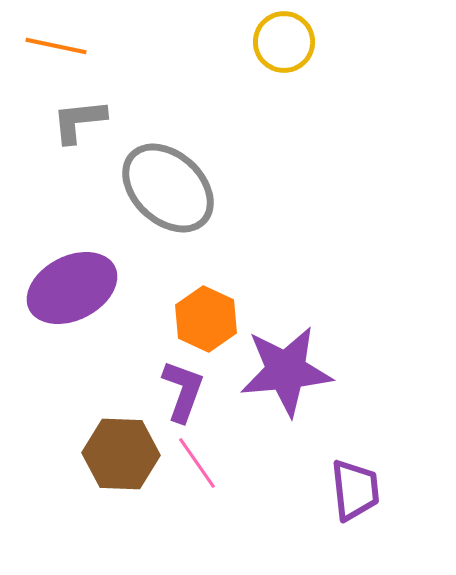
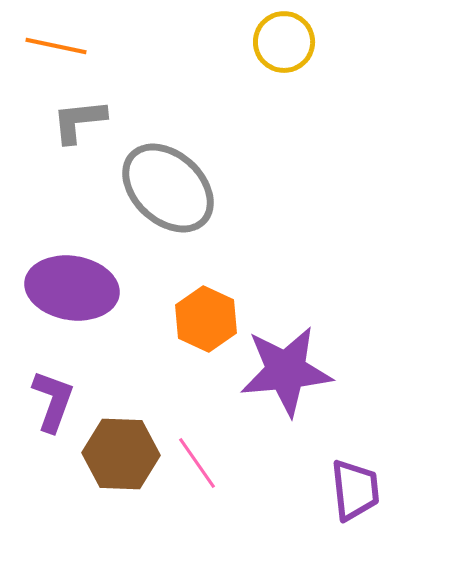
purple ellipse: rotated 36 degrees clockwise
purple L-shape: moved 130 px left, 10 px down
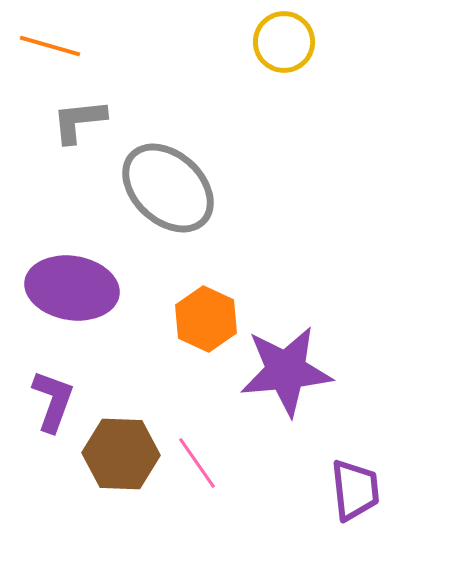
orange line: moved 6 px left; rotated 4 degrees clockwise
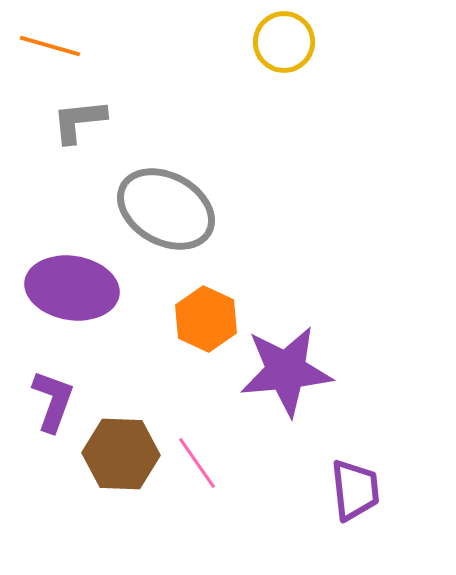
gray ellipse: moved 2 px left, 21 px down; rotated 14 degrees counterclockwise
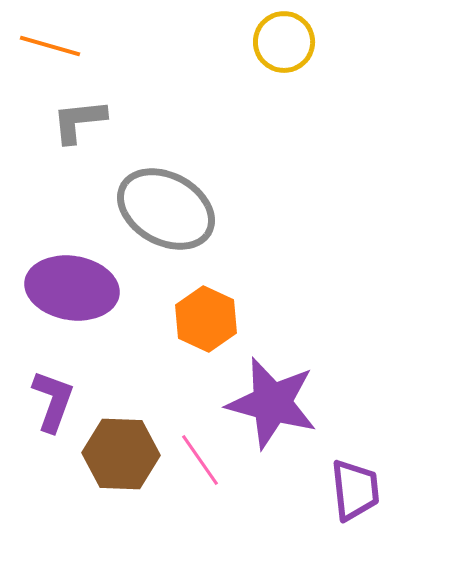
purple star: moved 14 px left, 32 px down; rotated 20 degrees clockwise
pink line: moved 3 px right, 3 px up
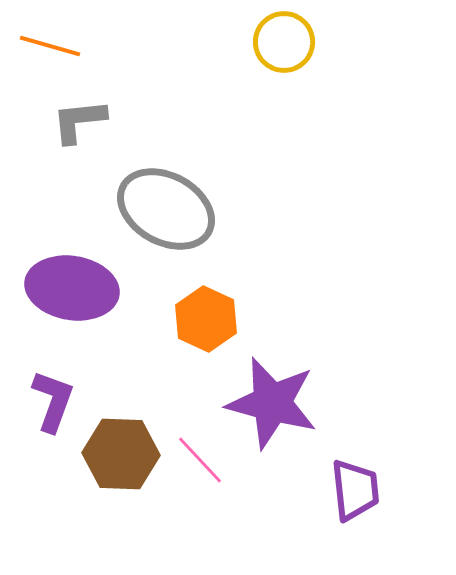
pink line: rotated 8 degrees counterclockwise
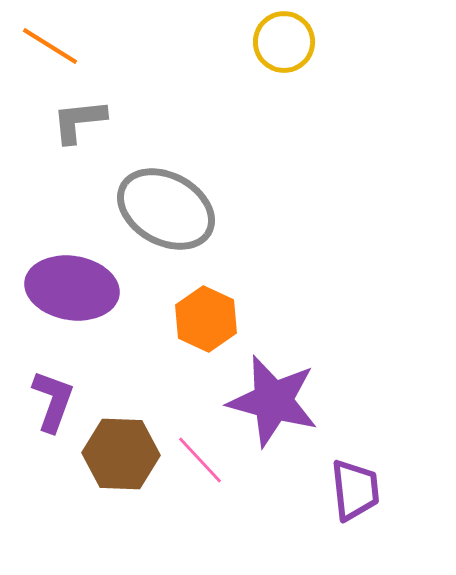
orange line: rotated 16 degrees clockwise
purple star: moved 1 px right, 2 px up
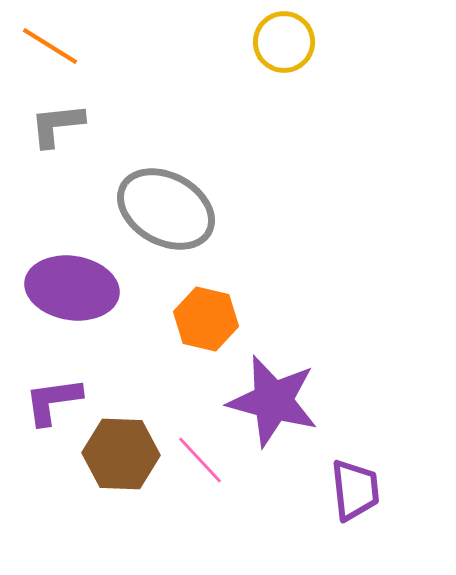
gray L-shape: moved 22 px left, 4 px down
orange hexagon: rotated 12 degrees counterclockwise
purple L-shape: rotated 118 degrees counterclockwise
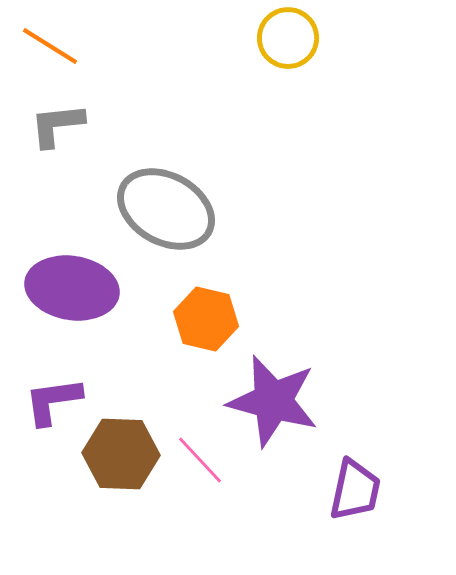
yellow circle: moved 4 px right, 4 px up
purple trapezoid: rotated 18 degrees clockwise
